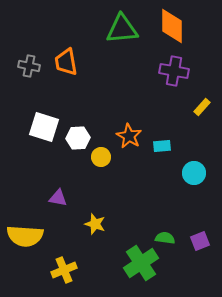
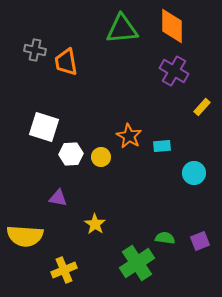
gray cross: moved 6 px right, 16 px up
purple cross: rotated 20 degrees clockwise
white hexagon: moved 7 px left, 16 px down
yellow star: rotated 15 degrees clockwise
green cross: moved 4 px left
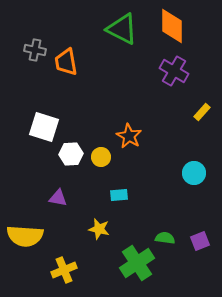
green triangle: rotated 32 degrees clockwise
yellow rectangle: moved 5 px down
cyan rectangle: moved 43 px left, 49 px down
yellow star: moved 4 px right, 5 px down; rotated 20 degrees counterclockwise
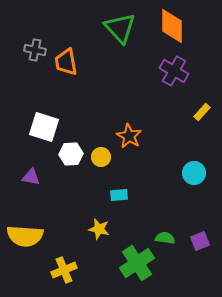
green triangle: moved 2 px left, 1 px up; rotated 20 degrees clockwise
purple triangle: moved 27 px left, 21 px up
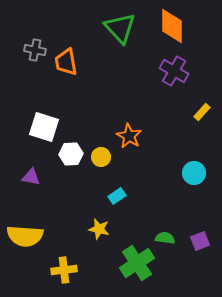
cyan rectangle: moved 2 px left, 1 px down; rotated 30 degrees counterclockwise
yellow cross: rotated 15 degrees clockwise
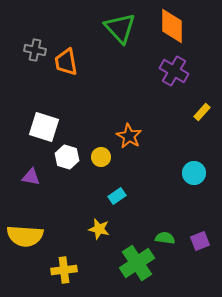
white hexagon: moved 4 px left, 3 px down; rotated 20 degrees clockwise
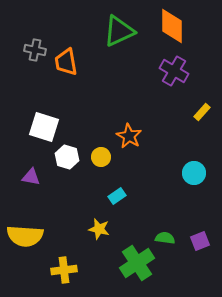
green triangle: moved 1 px left, 3 px down; rotated 48 degrees clockwise
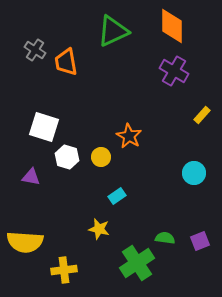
green triangle: moved 6 px left
gray cross: rotated 20 degrees clockwise
yellow rectangle: moved 3 px down
yellow semicircle: moved 6 px down
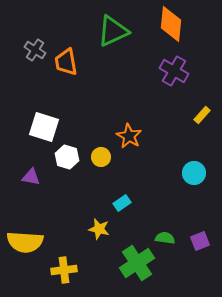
orange diamond: moved 1 px left, 2 px up; rotated 6 degrees clockwise
cyan rectangle: moved 5 px right, 7 px down
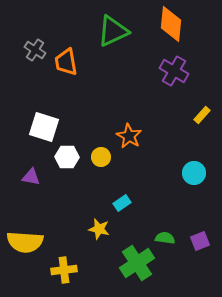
white hexagon: rotated 15 degrees counterclockwise
